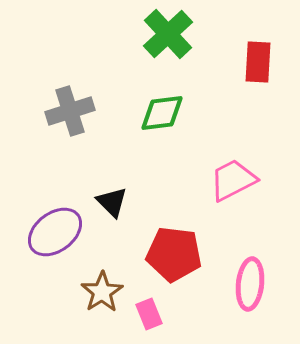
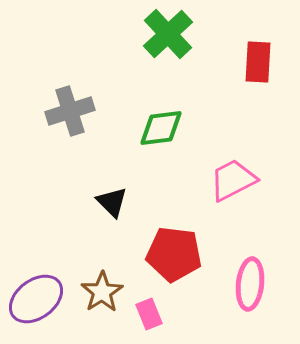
green diamond: moved 1 px left, 15 px down
purple ellipse: moved 19 px left, 67 px down
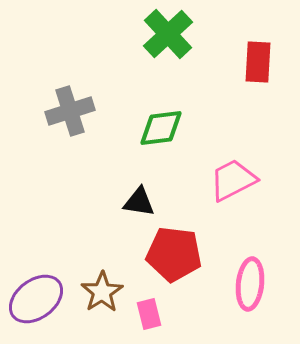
black triangle: moved 27 px right; rotated 36 degrees counterclockwise
pink rectangle: rotated 8 degrees clockwise
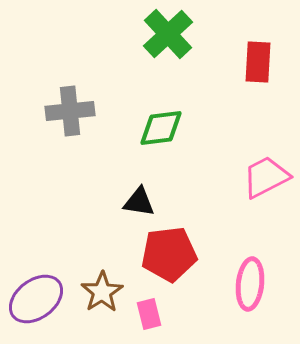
gray cross: rotated 12 degrees clockwise
pink trapezoid: moved 33 px right, 3 px up
red pentagon: moved 5 px left; rotated 14 degrees counterclockwise
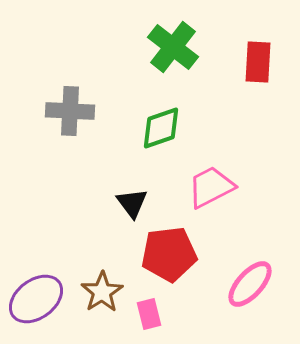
green cross: moved 5 px right, 13 px down; rotated 9 degrees counterclockwise
gray cross: rotated 9 degrees clockwise
green diamond: rotated 12 degrees counterclockwise
pink trapezoid: moved 55 px left, 10 px down
black triangle: moved 7 px left, 1 px down; rotated 44 degrees clockwise
pink ellipse: rotated 36 degrees clockwise
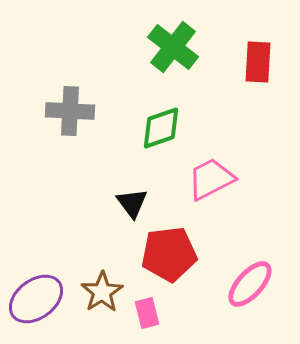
pink trapezoid: moved 8 px up
pink rectangle: moved 2 px left, 1 px up
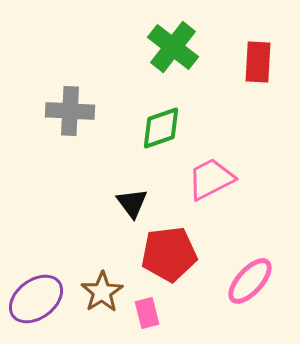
pink ellipse: moved 3 px up
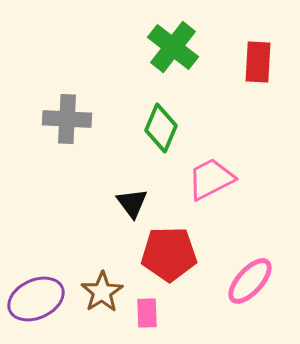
gray cross: moved 3 px left, 8 px down
green diamond: rotated 48 degrees counterclockwise
red pentagon: rotated 6 degrees clockwise
purple ellipse: rotated 12 degrees clockwise
pink rectangle: rotated 12 degrees clockwise
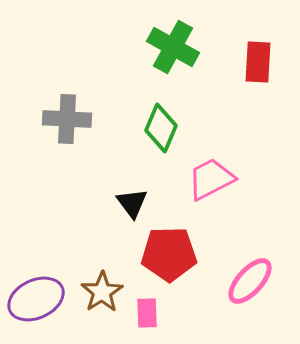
green cross: rotated 9 degrees counterclockwise
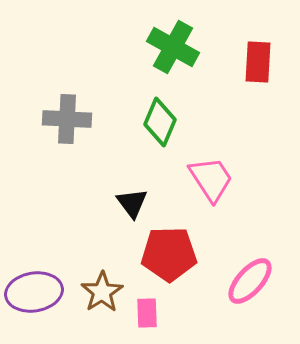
green diamond: moved 1 px left, 6 px up
pink trapezoid: rotated 84 degrees clockwise
purple ellipse: moved 2 px left, 7 px up; rotated 16 degrees clockwise
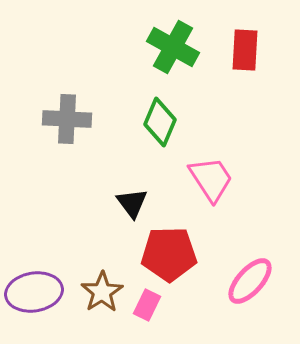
red rectangle: moved 13 px left, 12 px up
pink rectangle: moved 8 px up; rotated 28 degrees clockwise
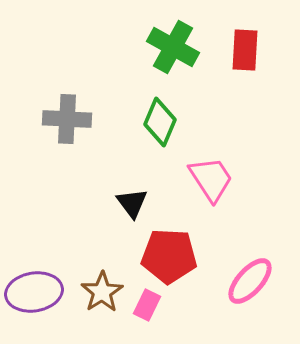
red pentagon: moved 2 px down; rotated 4 degrees clockwise
